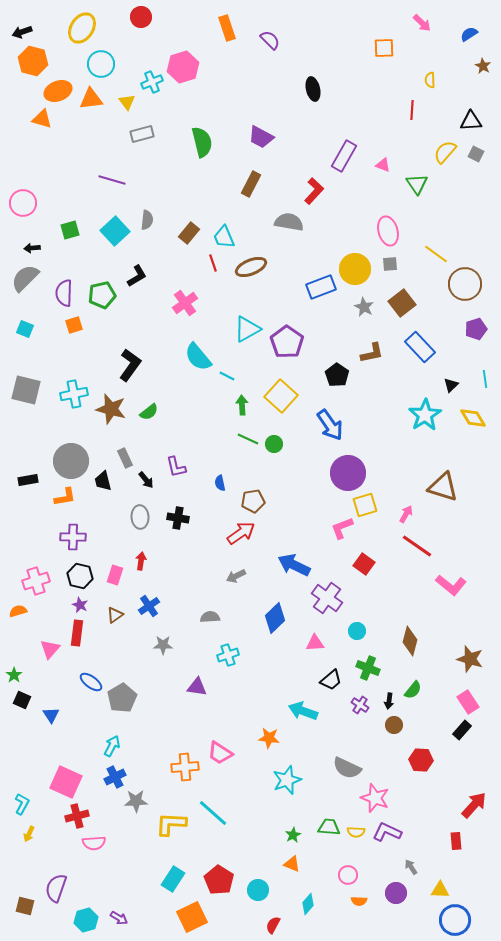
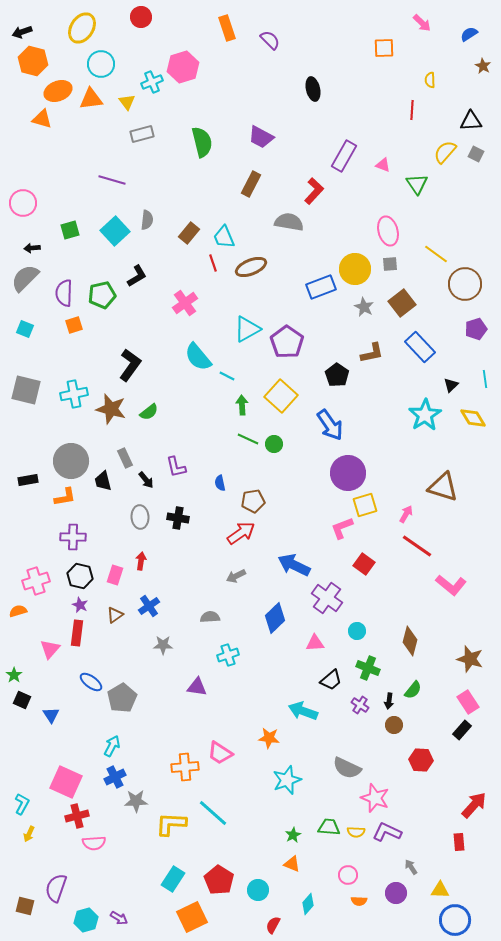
red rectangle at (456, 841): moved 3 px right, 1 px down
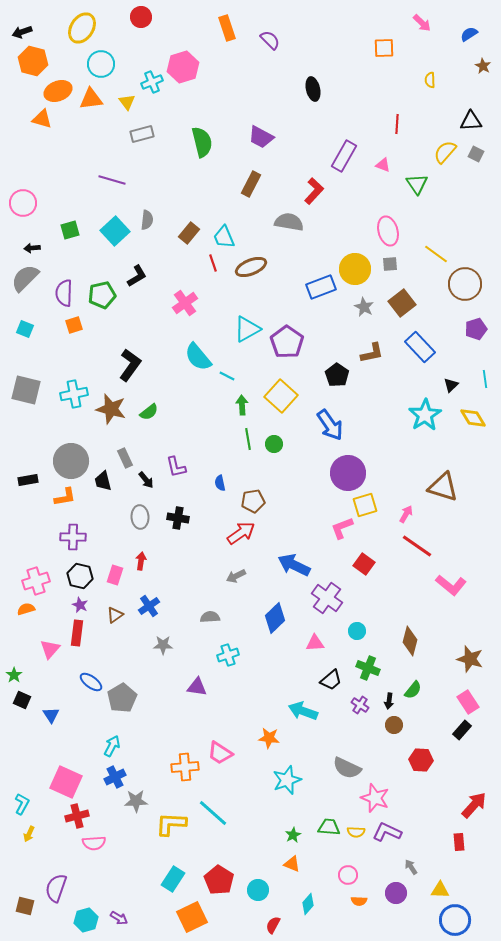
red line at (412, 110): moved 15 px left, 14 px down
green line at (248, 439): rotated 55 degrees clockwise
orange semicircle at (18, 611): moved 8 px right, 2 px up
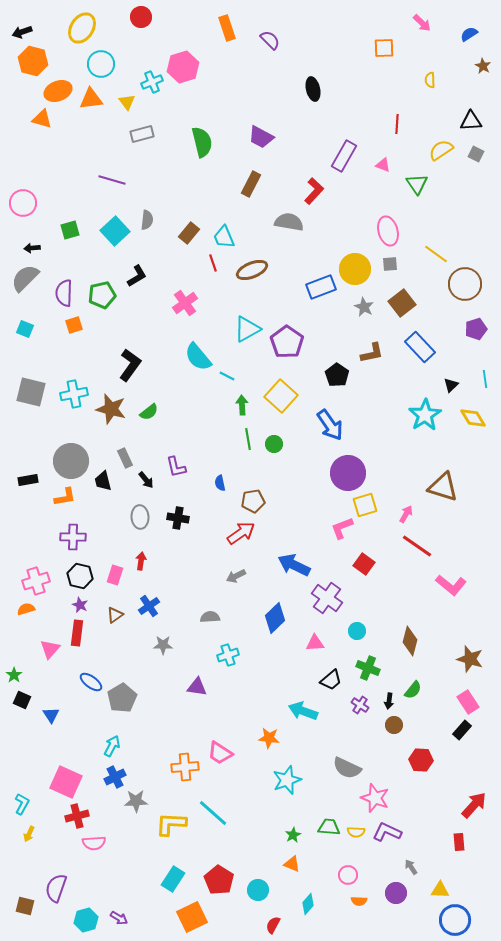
yellow semicircle at (445, 152): moved 4 px left, 2 px up; rotated 15 degrees clockwise
brown ellipse at (251, 267): moved 1 px right, 3 px down
gray square at (26, 390): moved 5 px right, 2 px down
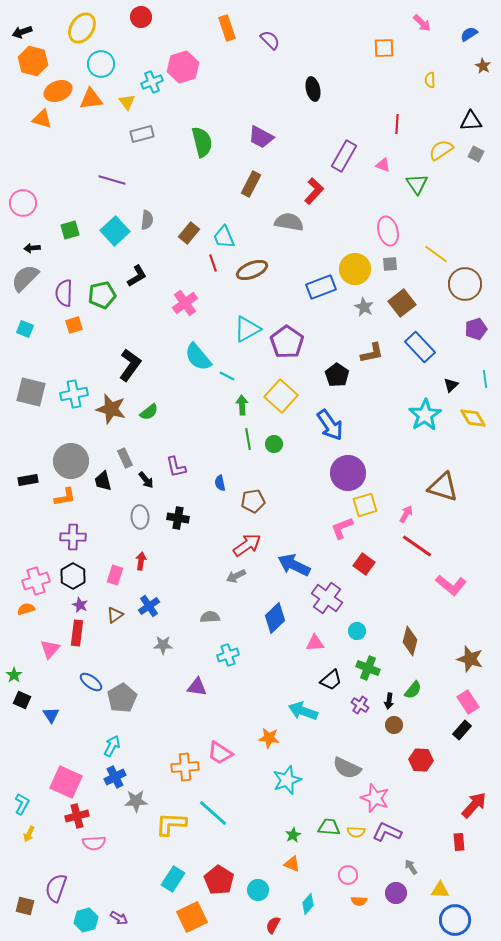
red arrow at (241, 533): moved 6 px right, 12 px down
black hexagon at (80, 576): moved 7 px left; rotated 15 degrees clockwise
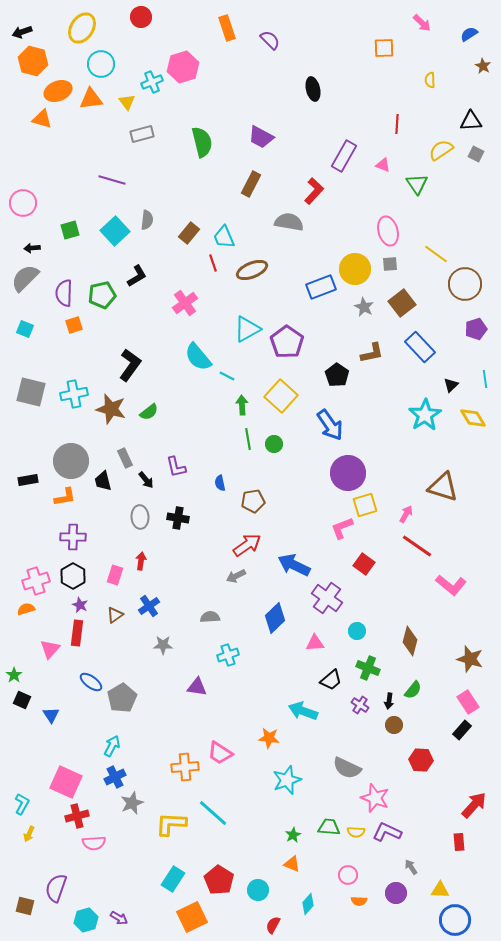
gray star at (136, 801): moved 4 px left, 2 px down; rotated 20 degrees counterclockwise
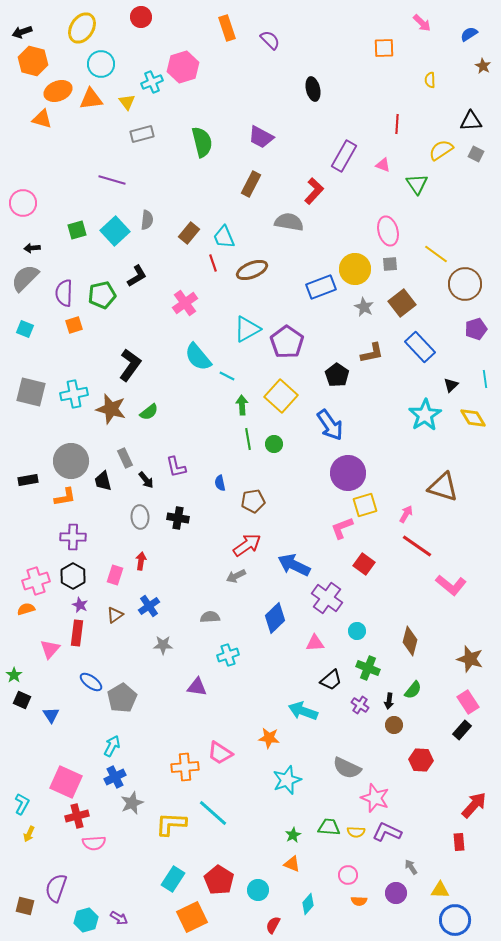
green square at (70, 230): moved 7 px right
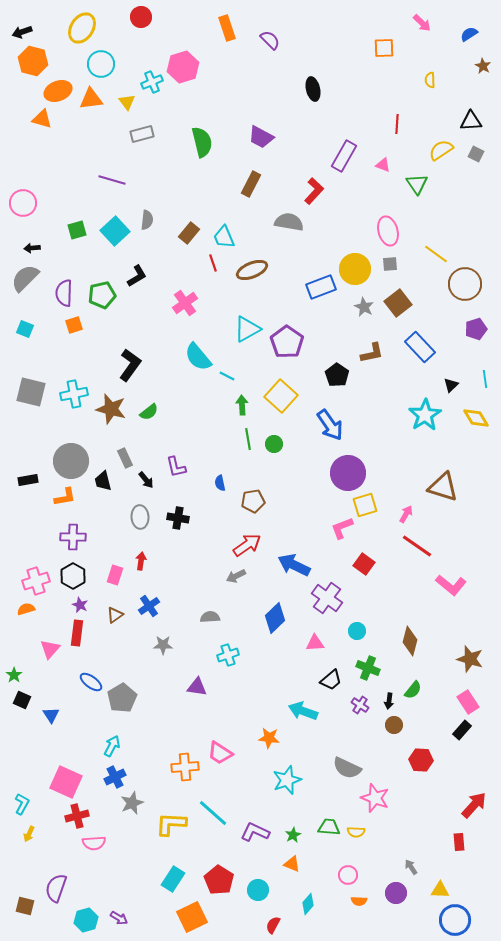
brown square at (402, 303): moved 4 px left
yellow diamond at (473, 418): moved 3 px right
purple L-shape at (387, 832): moved 132 px left
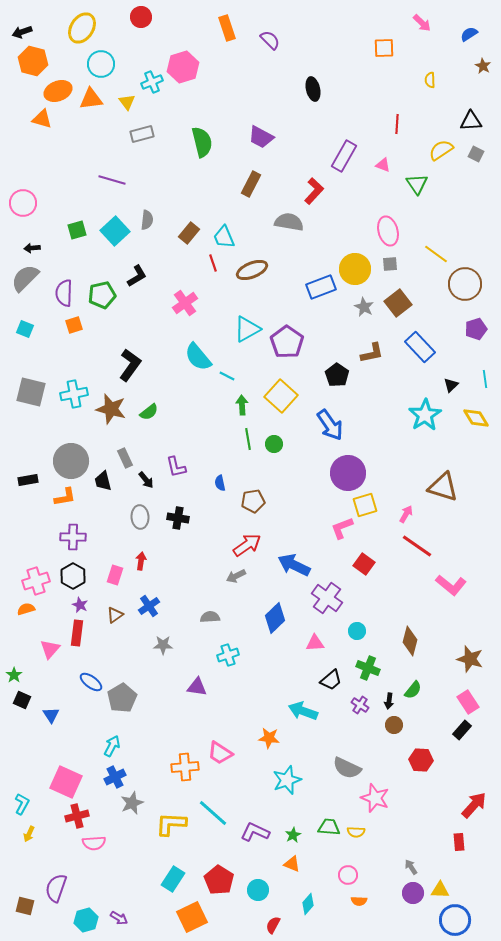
purple circle at (396, 893): moved 17 px right
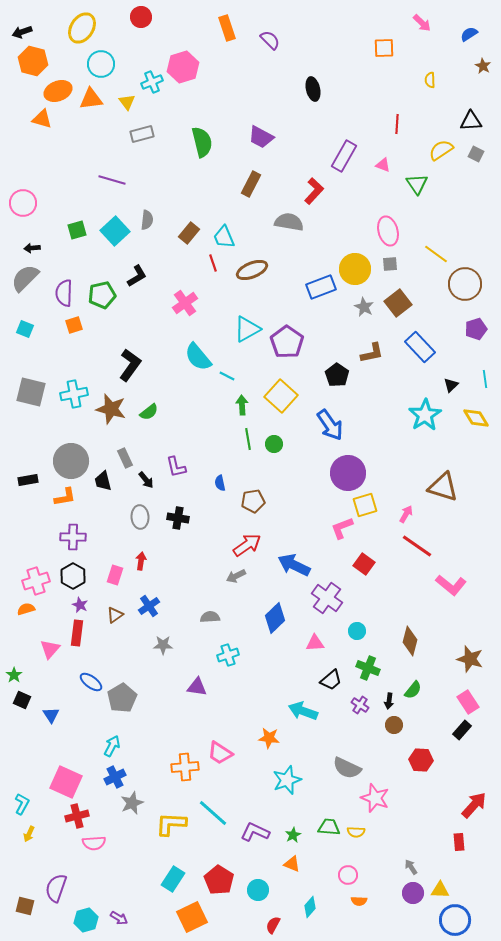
cyan diamond at (308, 904): moved 2 px right, 3 px down
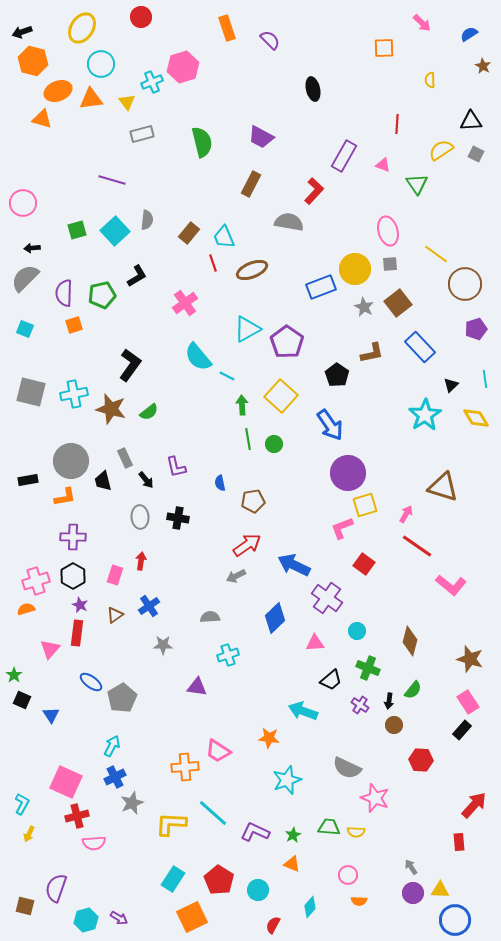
pink trapezoid at (220, 753): moved 2 px left, 2 px up
